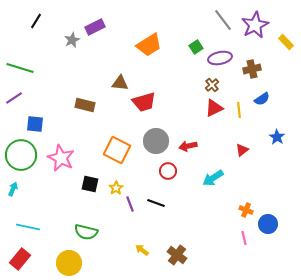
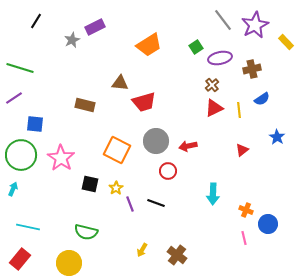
pink star at (61, 158): rotated 8 degrees clockwise
cyan arrow at (213, 178): moved 16 px down; rotated 55 degrees counterclockwise
yellow arrow at (142, 250): rotated 96 degrees counterclockwise
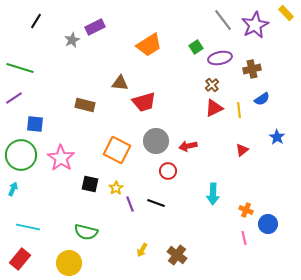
yellow rectangle at (286, 42): moved 29 px up
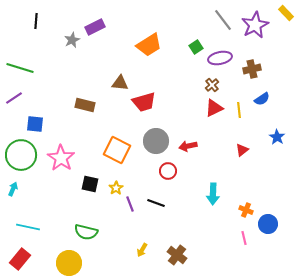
black line at (36, 21): rotated 28 degrees counterclockwise
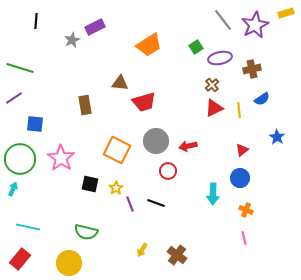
yellow rectangle at (286, 13): rotated 63 degrees counterclockwise
brown rectangle at (85, 105): rotated 66 degrees clockwise
green circle at (21, 155): moved 1 px left, 4 px down
blue circle at (268, 224): moved 28 px left, 46 px up
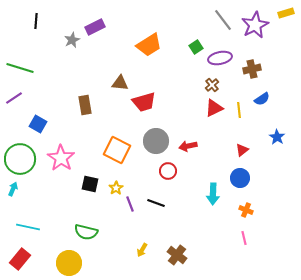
blue square at (35, 124): moved 3 px right; rotated 24 degrees clockwise
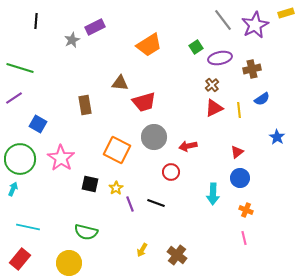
gray circle at (156, 141): moved 2 px left, 4 px up
red triangle at (242, 150): moved 5 px left, 2 px down
red circle at (168, 171): moved 3 px right, 1 px down
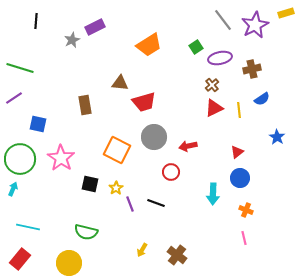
blue square at (38, 124): rotated 18 degrees counterclockwise
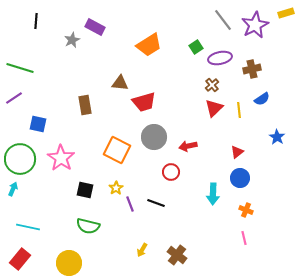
purple rectangle at (95, 27): rotated 54 degrees clockwise
red triangle at (214, 108): rotated 18 degrees counterclockwise
black square at (90, 184): moved 5 px left, 6 px down
green semicircle at (86, 232): moved 2 px right, 6 px up
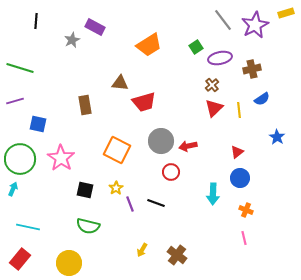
purple line at (14, 98): moved 1 px right, 3 px down; rotated 18 degrees clockwise
gray circle at (154, 137): moved 7 px right, 4 px down
